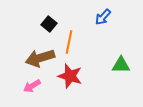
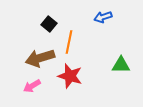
blue arrow: rotated 30 degrees clockwise
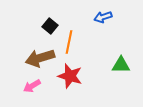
black square: moved 1 px right, 2 px down
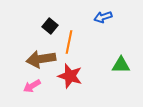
brown arrow: moved 1 px right, 1 px down; rotated 8 degrees clockwise
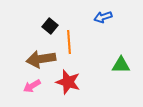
orange line: rotated 15 degrees counterclockwise
red star: moved 2 px left, 6 px down
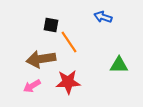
blue arrow: rotated 36 degrees clockwise
black square: moved 1 px right, 1 px up; rotated 28 degrees counterclockwise
orange line: rotated 30 degrees counterclockwise
green triangle: moved 2 px left
red star: rotated 20 degrees counterclockwise
